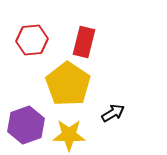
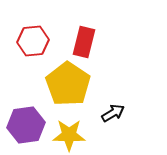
red hexagon: moved 1 px right, 1 px down
purple hexagon: rotated 12 degrees clockwise
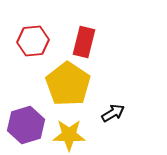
purple hexagon: rotated 9 degrees counterclockwise
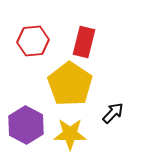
yellow pentagon: moved 2 px right
black arrow: rotated 15 degrees counterclockwise
purple hexagon: rotated 15 degrees counterclockwise
yellow star: moved 1 px right, 1 px up
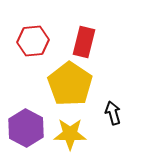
black arrow: rotated 60 degrees counterclockwise
purple hexagon: moved 3 px down
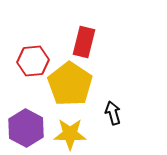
red hexagon: moved 20 px down
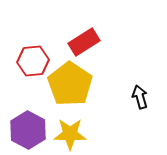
red rectangle: rotated 44 degrees clockwise
black arrow: moved 27 px right, 16 px up
purple hexagon: moved 2 px right, 2 px down
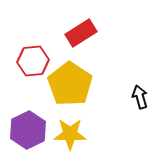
red rectangle: moved 3 px left, 9 px up
purple hexagon: rotated 6 degrees clockwise
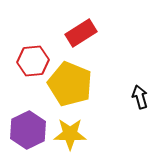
yellow pentagon: rotated 12 degrees counterclockwise
